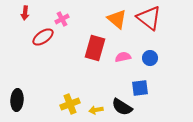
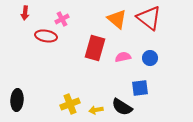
red ellipse: moved 3 px right, 1 px up; rotated 45 degrees clockwise
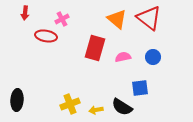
blue circle: moved 3 px right, 1 px up
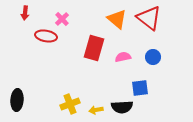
pink cross: rotated 16 degrees counterclockwise
red rectangle: moved 1 px left
black semicircle: rotated 35 degrees counterclockwise
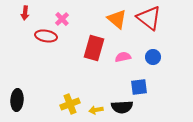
blue square: moved 1 px left, 1 px up
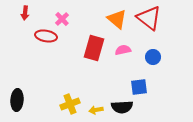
pink semicircle: moved 7 px up
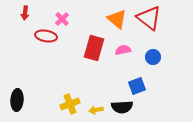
blue square: moved 2 px left, 1 px up; rotated 12 degrees counterclockwise
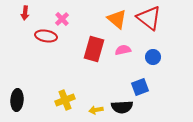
red rectangle: moved 1 px down
blue square: moved 3 px right, 1 px down
yellow cross: moved 5 px left, 4 px up
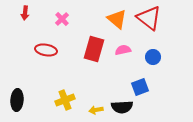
red ellipse: moved 14 px down
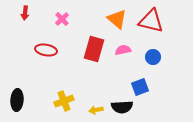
red triangle: moved 2 px right, 3 px down; rotated 24 degrees counterclockwise
yellow cross: moved 1 px left, 1 px down
